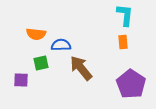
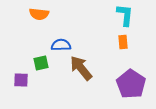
orange semicircle: moved 3 px right, 20 px up
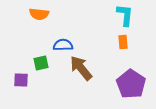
blue semicircle: moved 2 px right
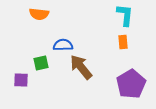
brown arrow: moved 1 px up
purple pentagon: rotated 8 degrees clockwise
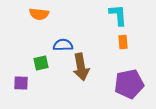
cyan L-shape: moved 7 px left; rotated 10 degrees counterclockwise
brown arrow: rotated 152 degrees counterclockwise
purple square: moved 3 px down
purple pentagon: moved 2 px left; rotated 20 degrees clockwise
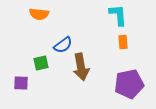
blue semicircle: rotated 144 degrees clockwise
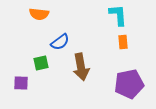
blue semicircle: moved 3 px left, 3 px up
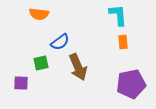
brown arrow: moved 3 px left; rotated 12 degrees counterclockwise
purple pentagon: moved 2 px right
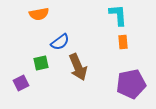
orange semicircle: rotated 18 degrees counterclockwise
purple square: rotated 28 degrees counterclockwise
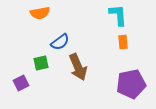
orange semicircle: moved 1 px right, 1 px up
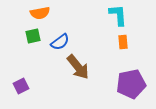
green square: moved 8 px left, 27 px up
brown arrow: rotated 16 degrees counterclockwise
purple square: moved 3 px down
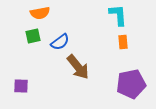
purple square: rotated 28 degrees clockwise
